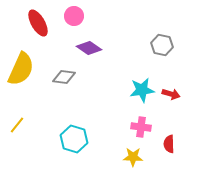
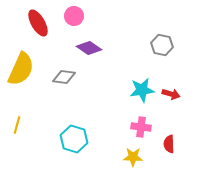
yellow line: rotated 24 degrees counterclockwise
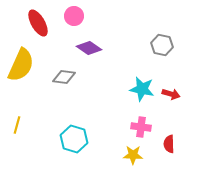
yellow semicircle: moved 4 px up
cyan star: moved 1 px up; rotated 20 degrees clockwise
yellow star: moved 2 px up
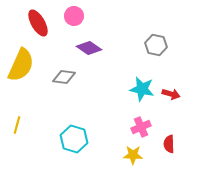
gray hexagon: moved 6 px left
pink cross: rotated 30 degrees counterclockwise
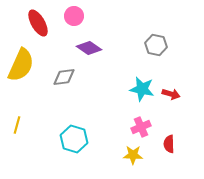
gray diamond: rotated 15 degrees counterclockwise
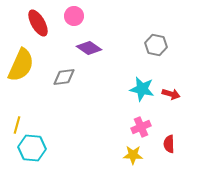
cyan hexagon: moved 42 px left, 9 px down; rotated 12 degrees counterclockwise
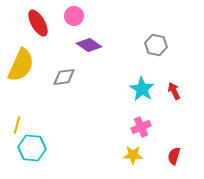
purple diamond: moved 3 px up
cyan star: rotated 20 degrees clockwise
red arrow: moved 3 px right, 3 px up; rotated 132 degrees counterclockwise
red semicircle: moved 5 px right, 12 px down; rotated 18 degrees clockwise
